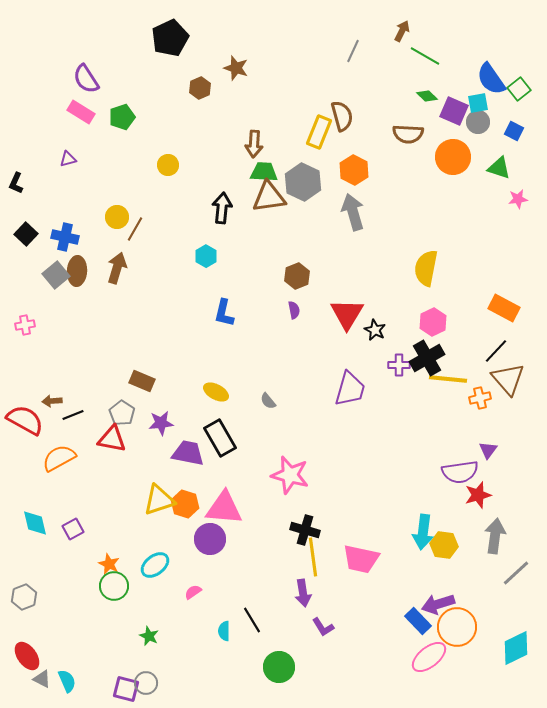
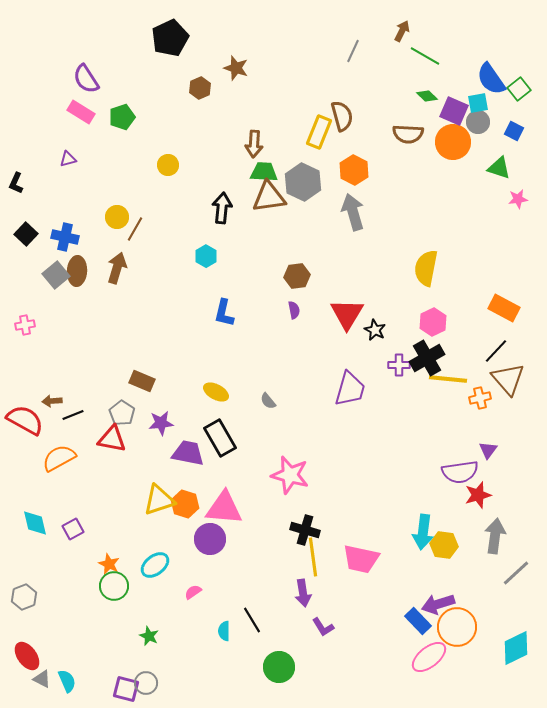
orange circle at (453, 157): moved 15 px up
brown hexagon at (297, 276): rotated 15 degrees clockwise
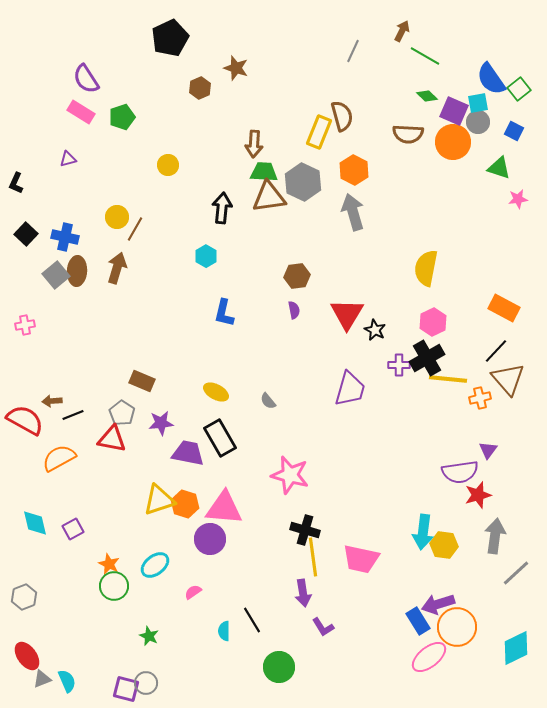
blue rectangle at (418, 621): rotated 12 degrees clockwise
gray triangle at (42, 679): rotated 48 degrees counterclockwise
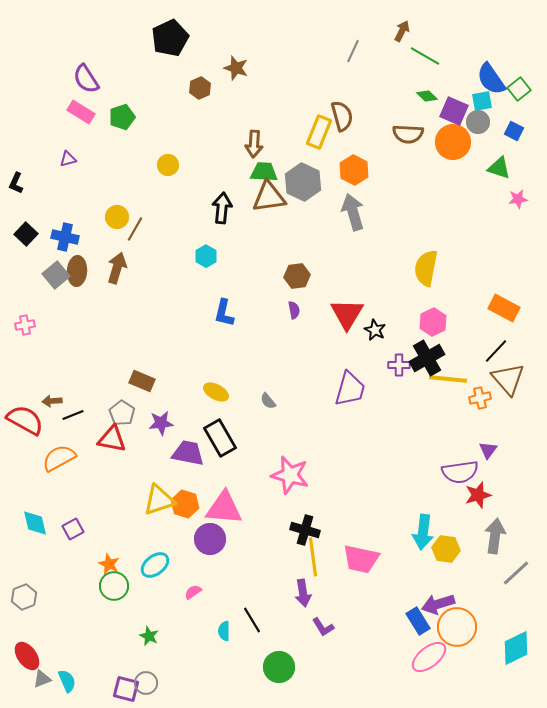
cyan square at (478, 103): moved 4 px right, 2 px up
yellow hexagon at (444, 545): moved 2 px right, 4 px down
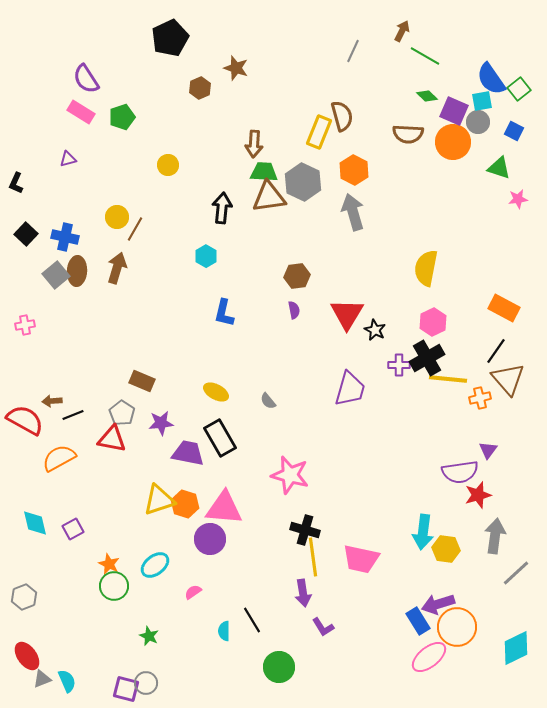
black line at (496, 351): rotated 8 degrees counterclockwise
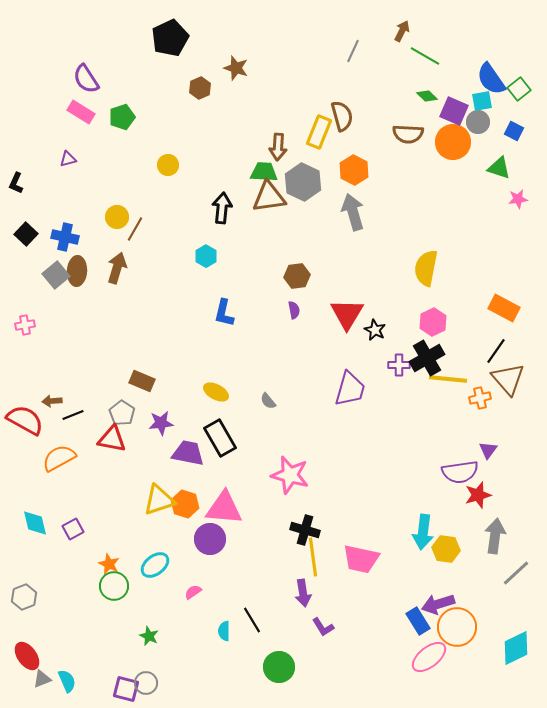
brown arrow at (254, 144): moved 24 px right, 3 px down
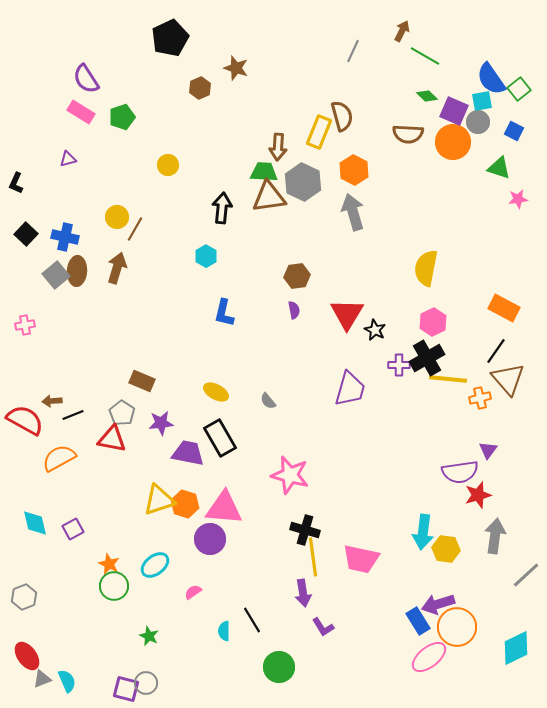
gray line at (516, 573): moved 10 px right, 2 px down
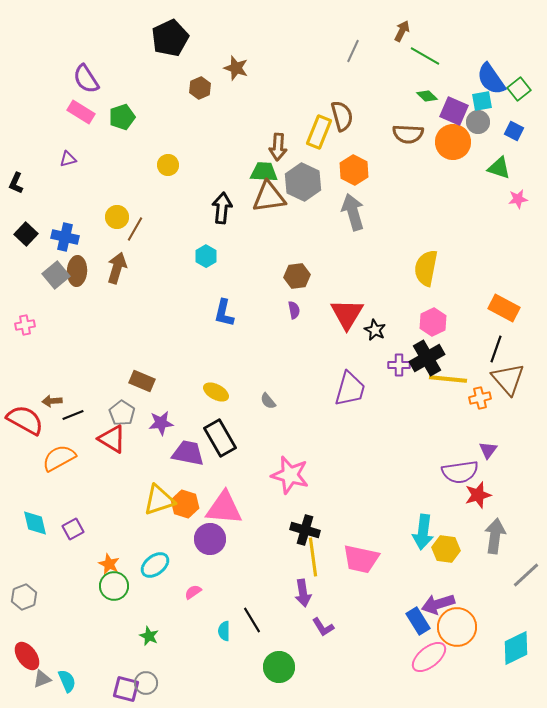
black line at (496, 351): moved 2 px up; rotated 16 degrees counterclockwise
red triangle at (112, 439): rotated 20 degrees clockwise
